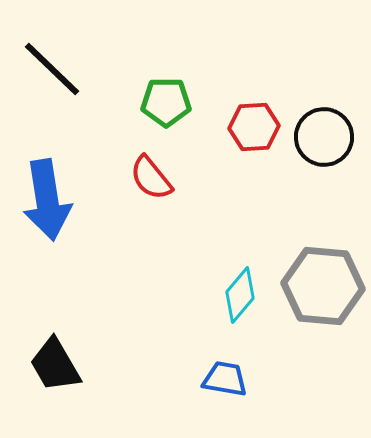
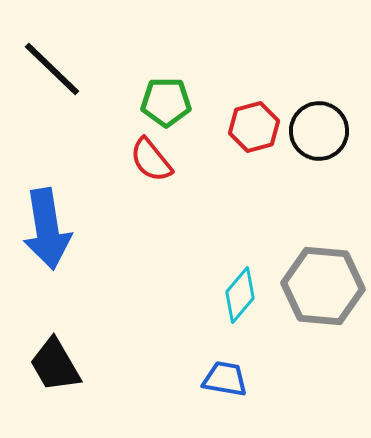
red hexagon: rotated 12 degrees counterclockwise
black circle: moved 5 px left, 6 px up
red semicircle: moved 18 px up
blue arrow: moved 29 px down
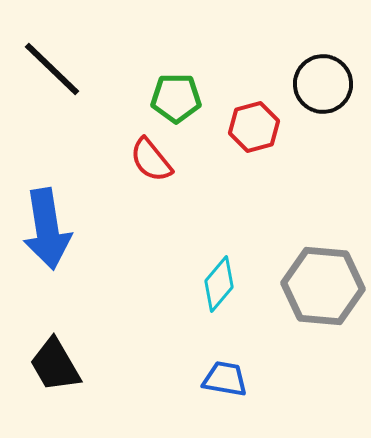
green pentagon: moved 10 px right, 4 px up
black circle: moved 4 px right, 47 px up
cyan diamond: moved 21 px left, 11 px up
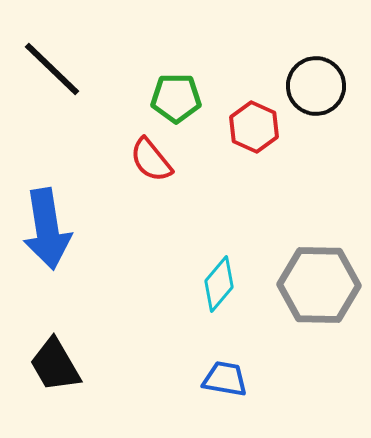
black circle: moved 7 px left, 2 px down
red hexagon: rotated 21 degrees counterclockwise
gray hexagon: moved 4 px left, 1 px up; rotated 4 degrees counterclockwise
